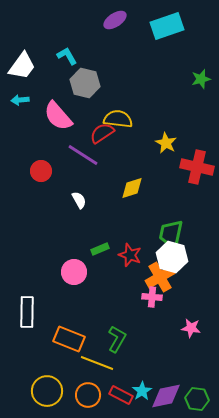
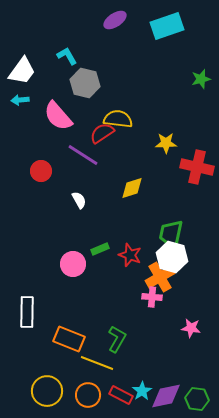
white trapezoid: moved 5 px down
yellow star: rotated 30 degrees counterclockwise
pink circle: moved 1 px left, 8 px up
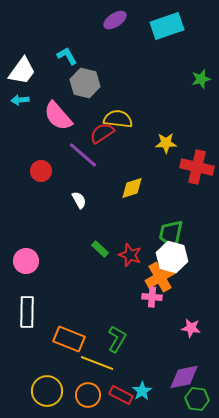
purple line: rotated 8 degrees clockwise
green rectangle: rotated 66 degrees clockwise
pink circle: moved 47 px left, 3 px up
purple diamond: moved 18 px right, 19 px up
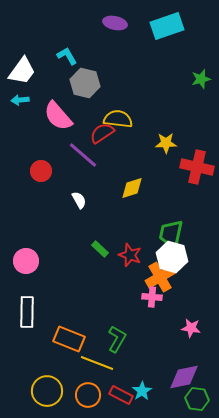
purple ellipse: moved 3 px down; rotated 45 degrees clockwise
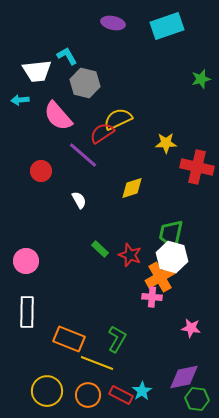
purple ellipse: moved 2 px left
white trapezoid: moved 15 px right; rotated 48 degrees clockwise
yellow semicircle: rotated 32 degrees counterclockwise
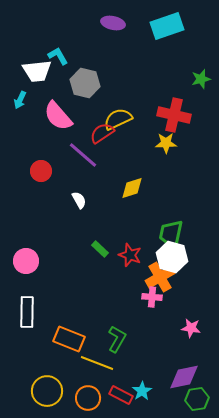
cyan L-shape: moved 9 px left
cyan arrow: rotated 60 degrees counterclockwise
red cross: moved 23 px left, 52 px up
orange circle: moved 3 px down
green hexagon: rotated 15 degrees counterclockwise
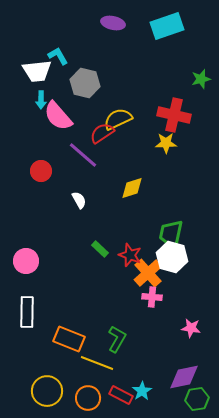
cyan arrow: moved 21 px right; rotated 24 degrees counterclockwise
orange cross: moved 12 px left, 4 px up; rotated 12 degrees counterclockwise
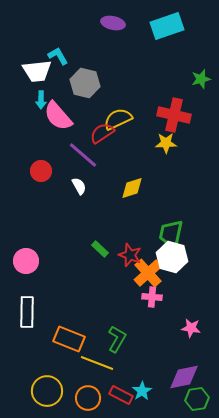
white semicircle: moved 14 px up
